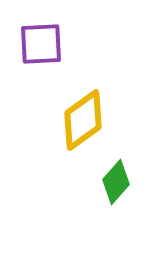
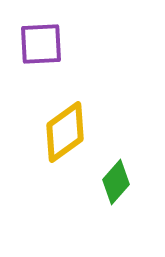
yellow diamond: moved 18 px left, 12 px down
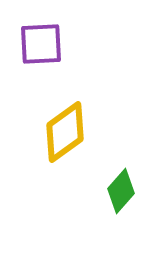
green diamond: moved 5 px right, 9 px down
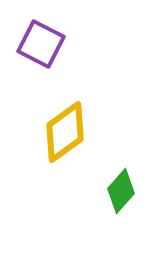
purple square: rotated 30 degrees clockwise
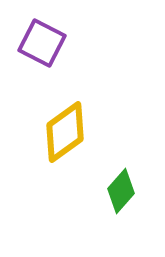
purple square: moved 1 px right, 1 px up
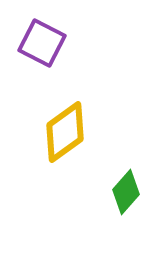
green diamond: moved 5 px right, 1 px down
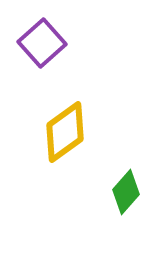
purple square: rotated 21 degrees clockwise
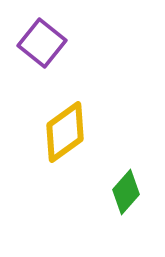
purple square: rotated 9 degrees counterclockwise
